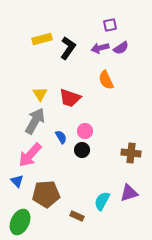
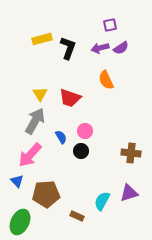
black L-shape: rotated 15 degrees counterclockwise
black circle: moved 1 px left, 1 px down
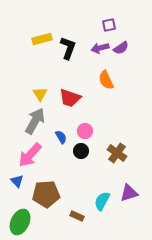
purple square: moved 1 px left
brown cross: moved 14 px left; rotated 30 degrees clockwise
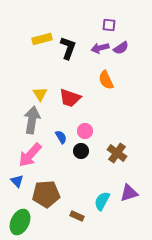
purple square: rotated 16 degrees clockwise
gray arrow: moved 3 px left, 1 px up; rotated 20 degrees counterclockwise
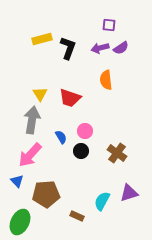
orange semicircle: rotated 18 degrees clockwise
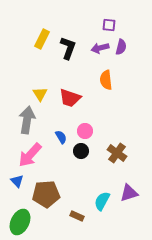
yellow rectangle: rotated 48 degrees counterclockwise
purple semicircle: moved 1 px up; rotated 42 degrees counterclockwise
gray arrow: moved 5 px left
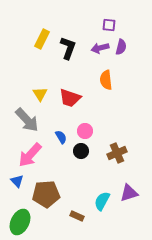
gray arrow: rotated 128 degrees clockwise
brown cross: rotated 30 degrees clockwise
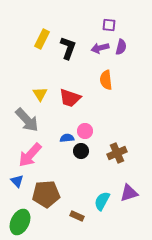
blue semicircle: moved 6 px right, 1 px down; rotated 64 degrees counterclockwise
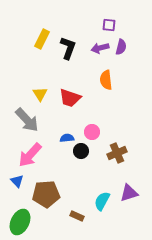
pink circle: moved 7 px right, 1 px down
